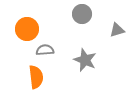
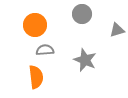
orange circle: moved 8 px right, 4 px up
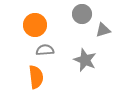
gray triangle: moved 14 px left
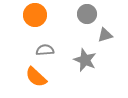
gray circle: moved 5 px right
orange circle: moved 10 px up
gray triangle: moved 2 px right, 5 px down
orange semicircle: rotated 140 degrees clockwise
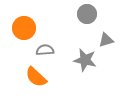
orange circle: moved 11 px left, 13 px down
gray triangle: moved 1 px right, 5 px down
gray star: rotated 10 degrees counterclockwise
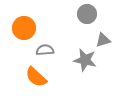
gray triangle: moved 3 px left
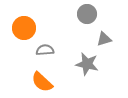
gray triangle: moved 1 px right, 1 px up
gray star: moved 2 px right, 4 px down
orange semicircle: moved 6 px right, 5 px down
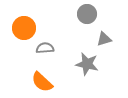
gray semicircle: moved 2 px up
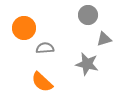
gray circle: moved 1 px right, 1 px down
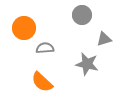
gray circle: moved 6 px left
